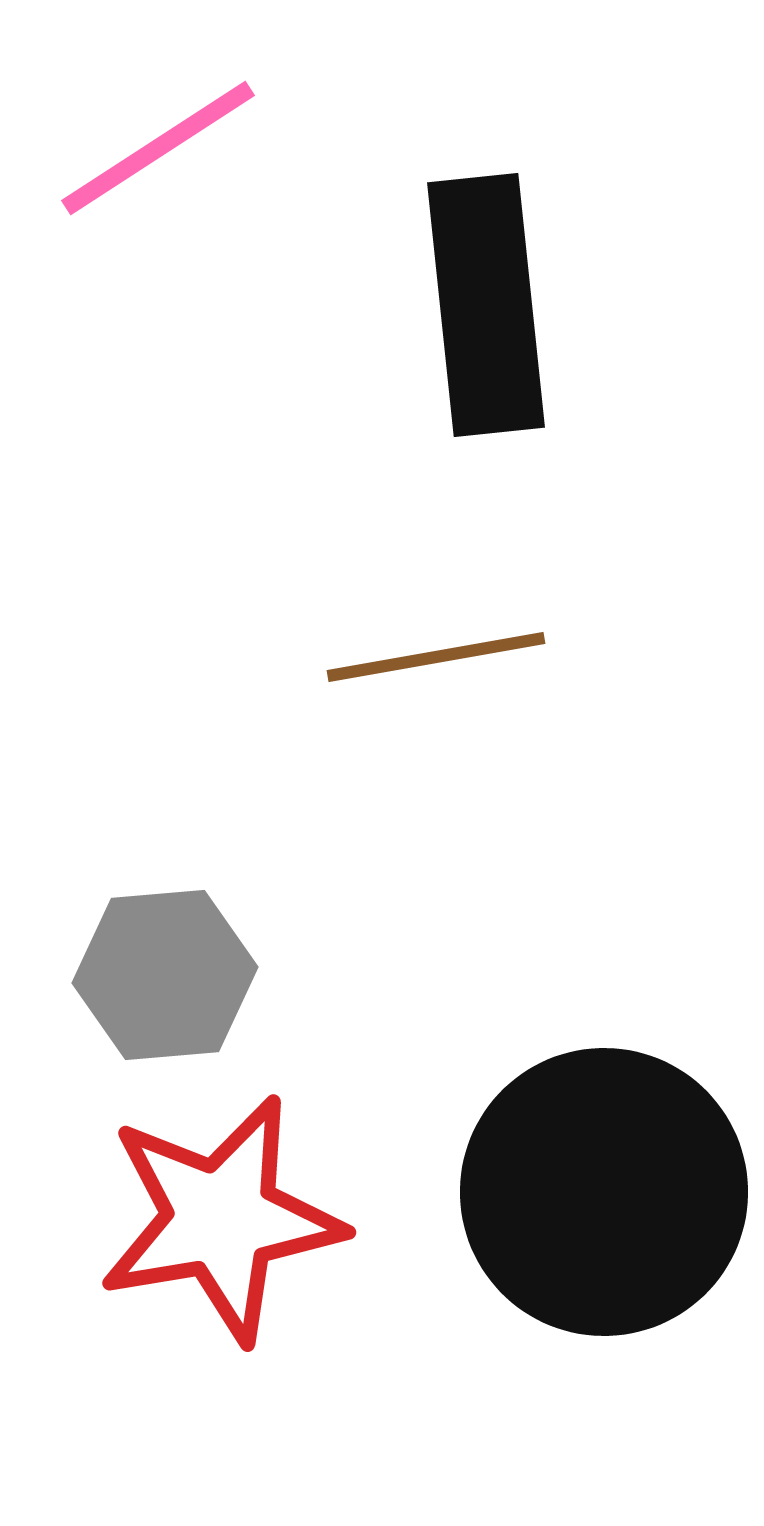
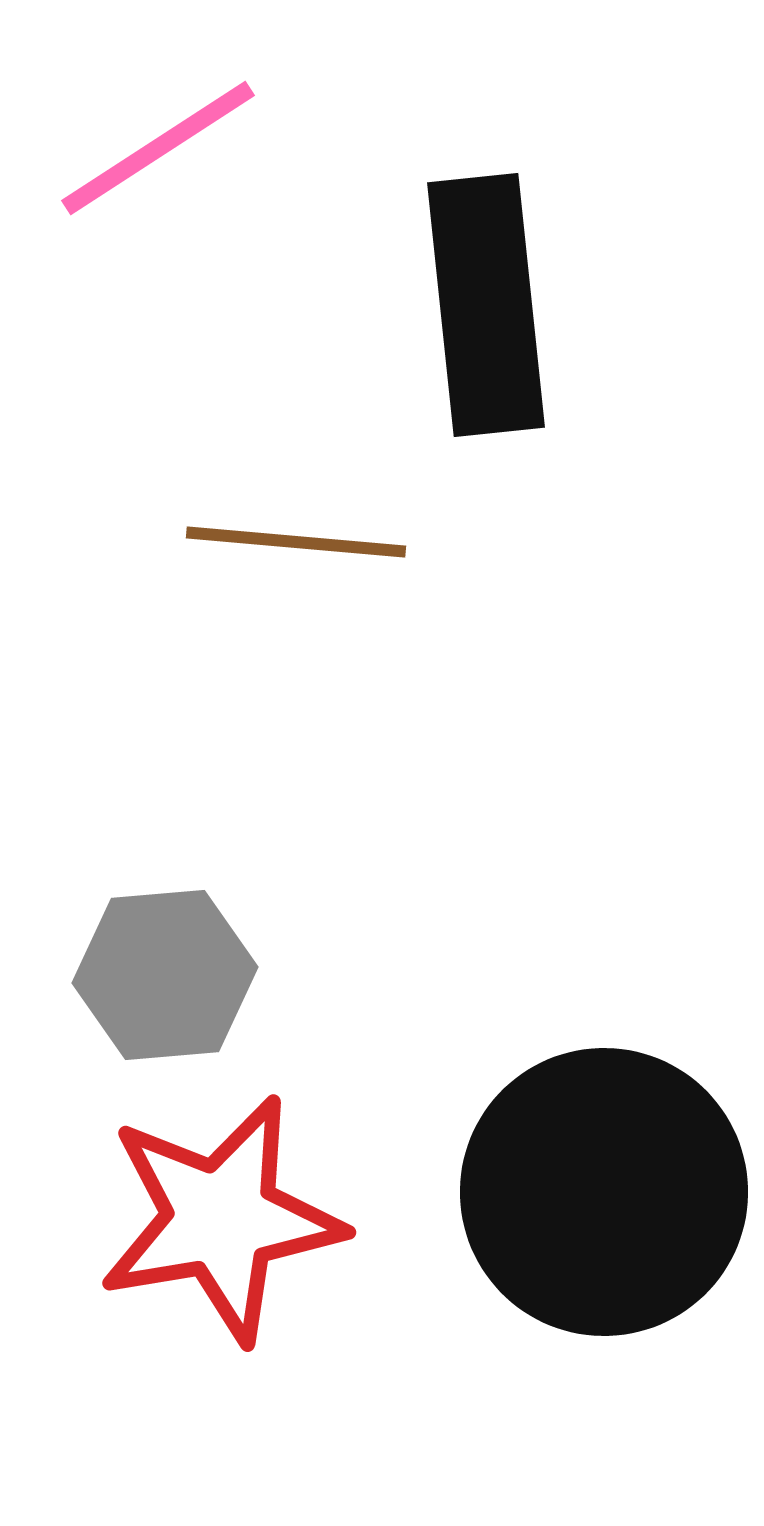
brown line: moved 140 px left, 115 px up; rotated 15 degrees clockwise
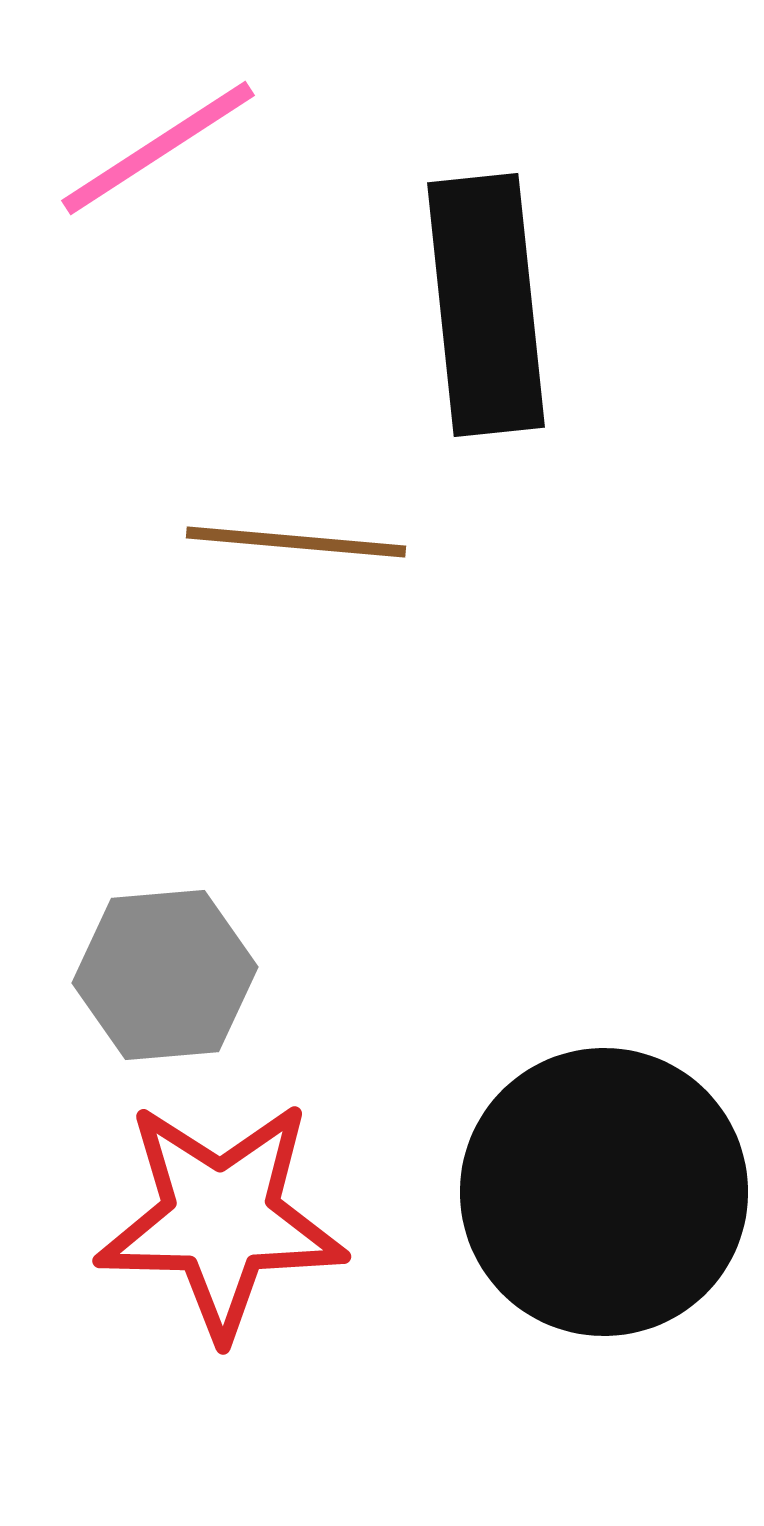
red star: rotated 11 degrees clockwise
